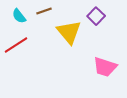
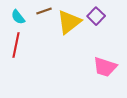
cyan semicircle: moved 1 px left, 1 px down
yellow triangle: moved 10 px up; rotated 32 degrees clockwise
red line: rotated 45 degrees counterclockwise
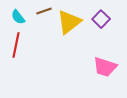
purple square: moved 5 px right, 3 px down
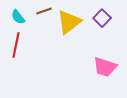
purple square: moved 1 px right, 1 px up
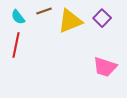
yellow triangle: moved 1 px right, 1 px up; rotated 16 degrees clockwise
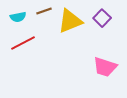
cyan semicircle: rotated 63 degrees counterclockwise
red line: moved 7 px right, 2 px up; rotated 50 degrees clockwise
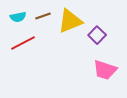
brown line: moved 1 px left, 5 px down
purple square: moved 5 px left, 17 px down
pink trapezoid: moved 3 px down
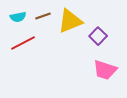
purple square: moved 1 px right, 1 px down
